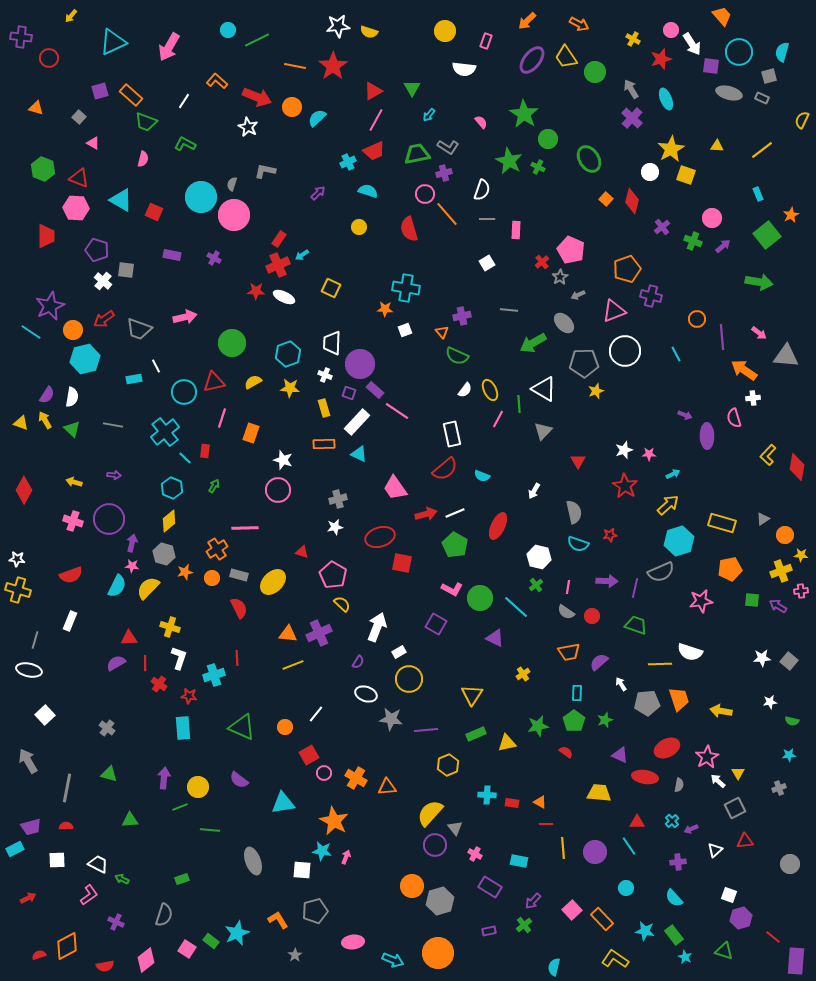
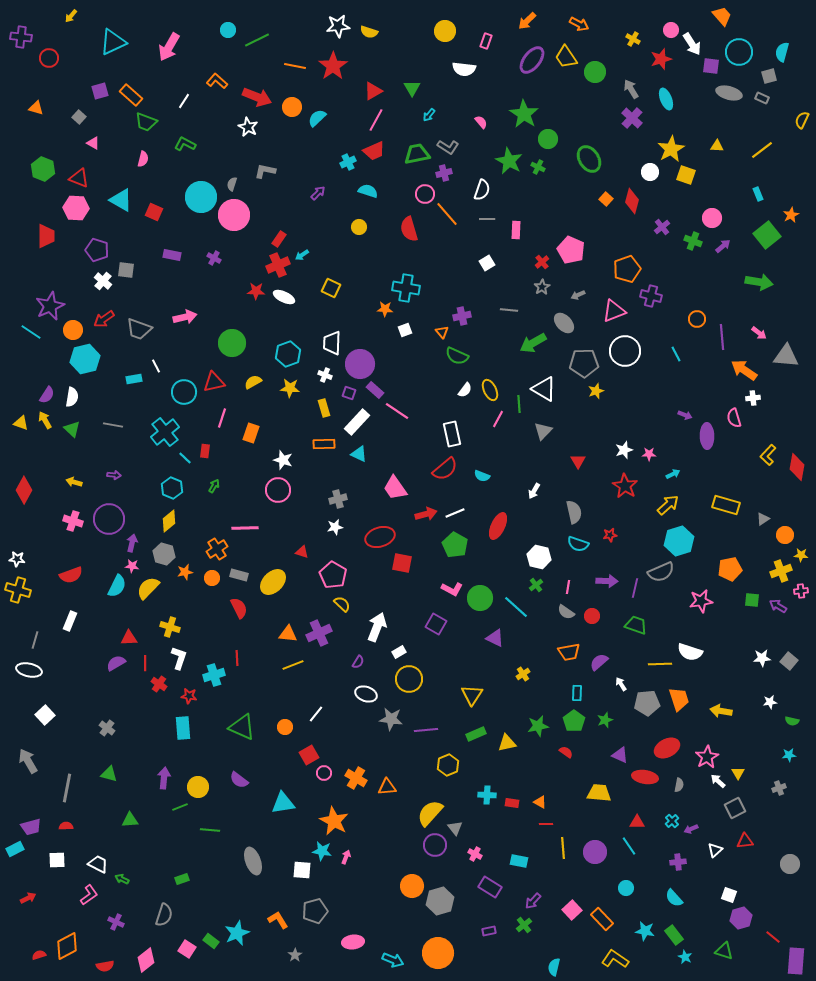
gray star at (560, 277): moved 18 px left, 10 px down
yellow rectangle at (722, 523): moved 4 px right, 18 px up
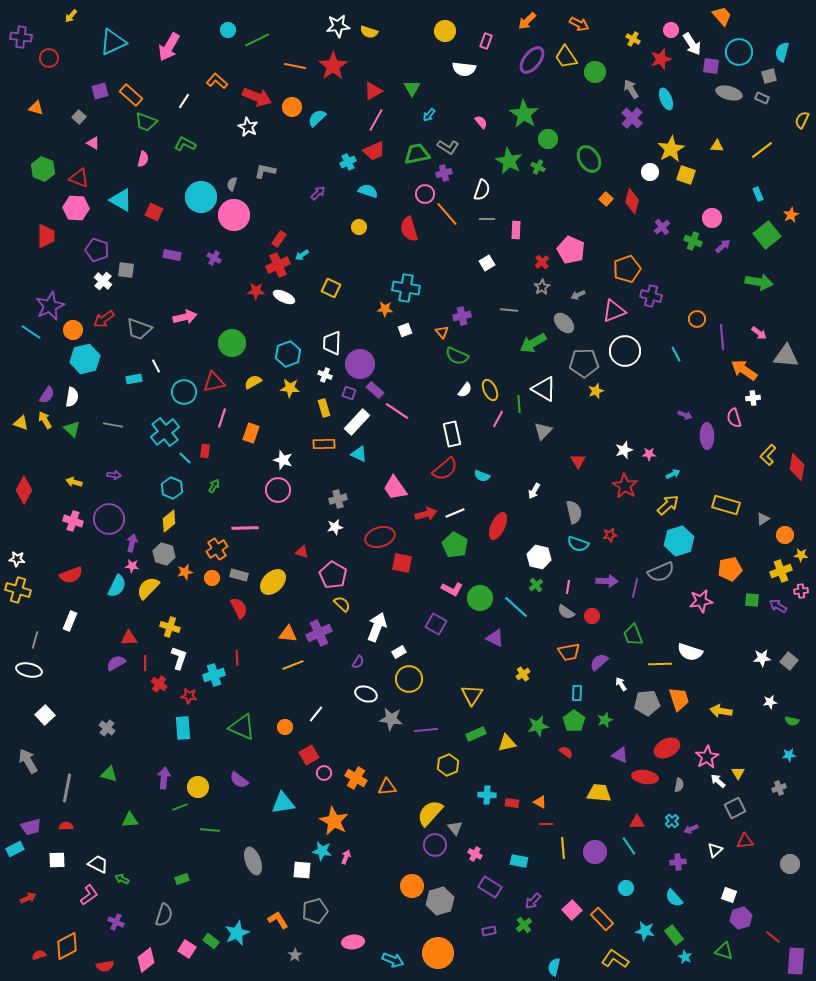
green trapezoid at (636, 625): moved 3 px left, 10 px down; rotated 130 degrees counterclockwise
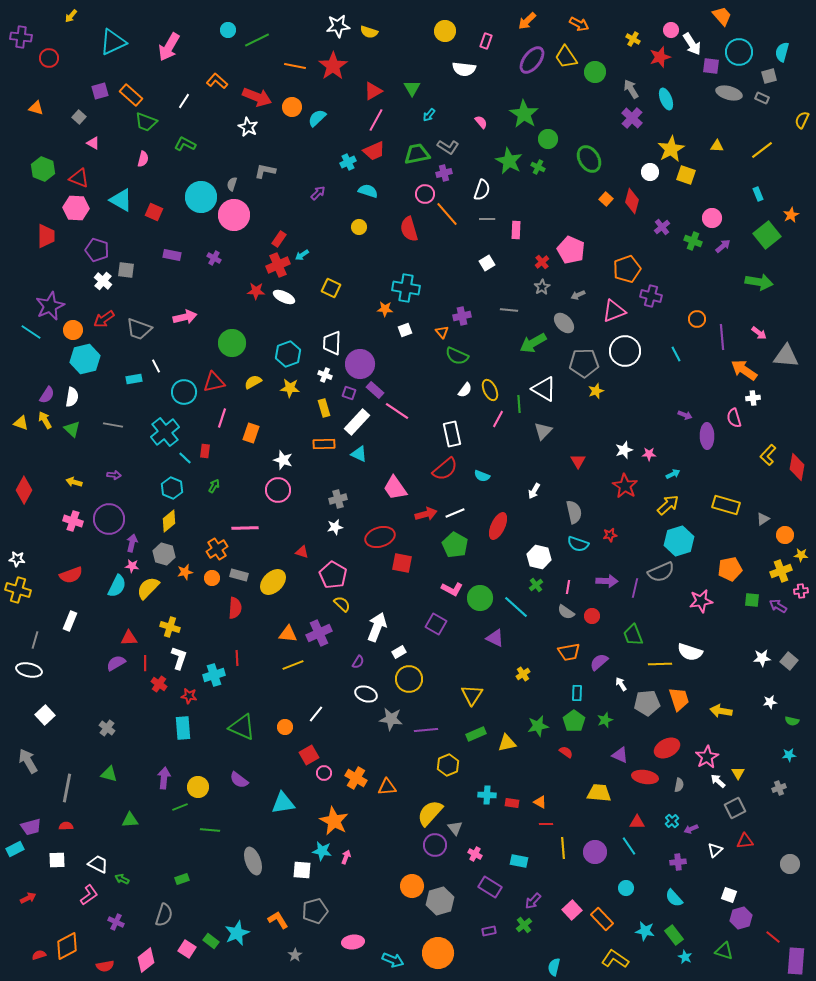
red star at (661, 59): moved 1 px left, 2 px up
red semicircle at (239, 608): moved 4 px left; rotated 30 degrees clockwise
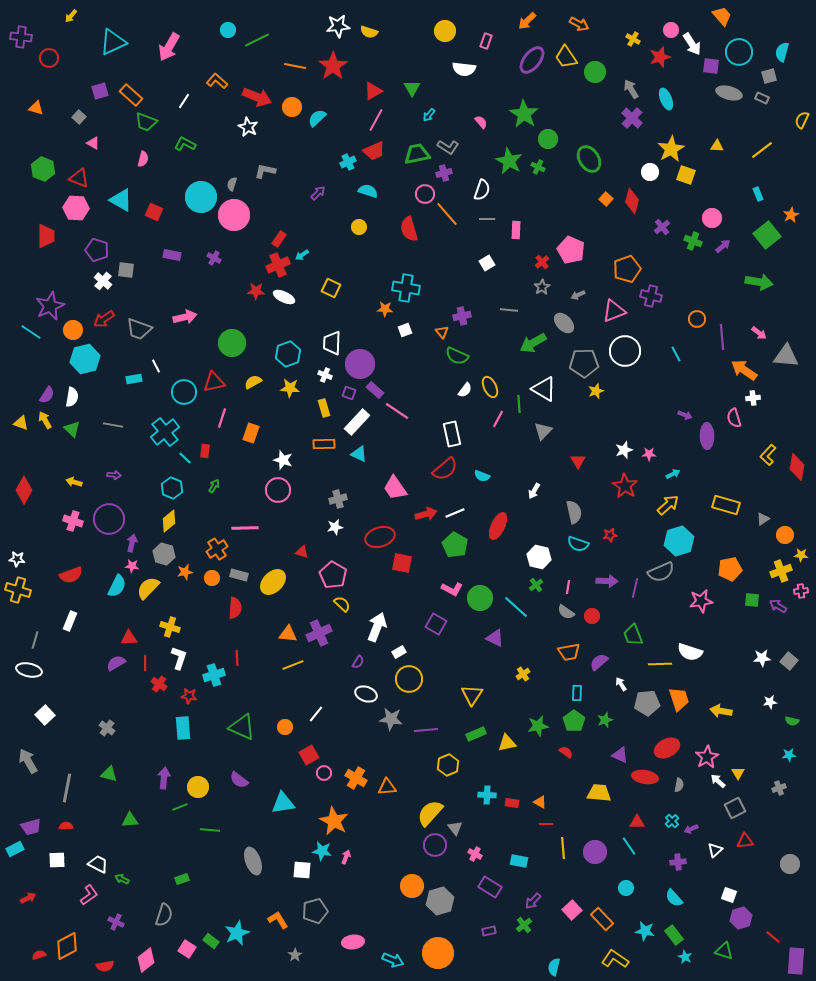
yellow ellipse at (490, 390): moved 3 px up
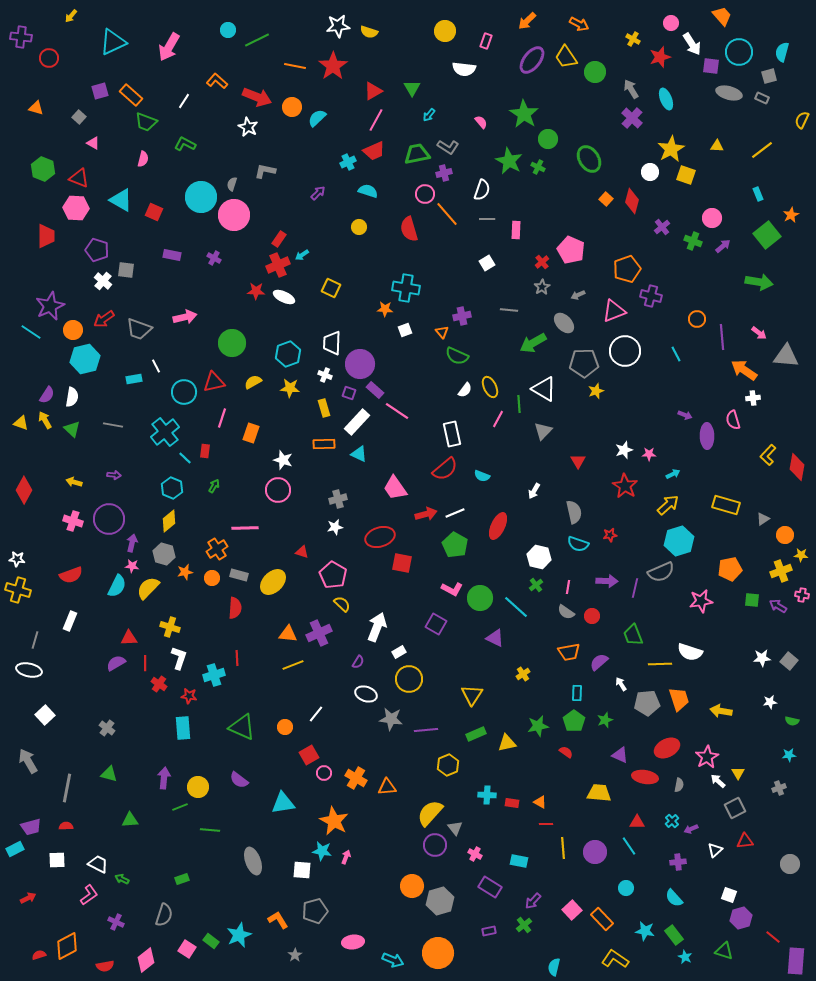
pink circle at (671, 30): moved 7 px up
pink semicircle at (734, 418): moved 1 px left, 2 px down
pink cross at (801, 591): moved 1 px right, 4 px down; rotated 16 degrees clockwise
cyan star at (237, 933): moved 2 px right, 2 px down
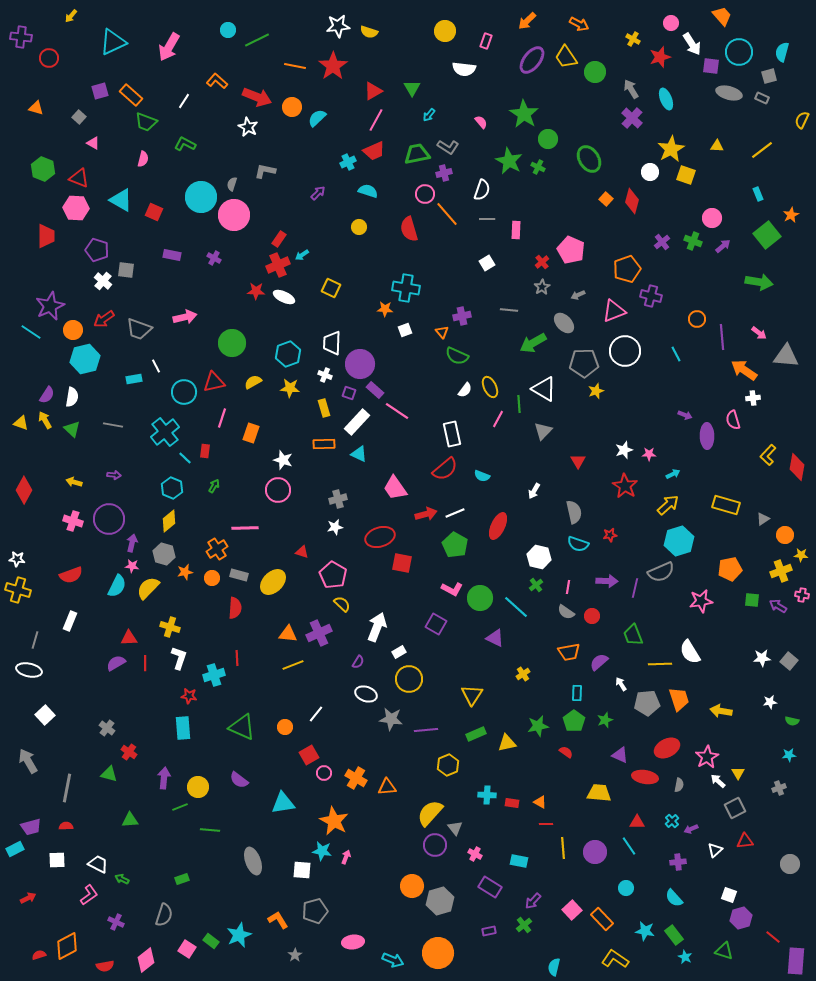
purple cross at (662, 227): moved 15 px down
white semicircle at (690, 652): rotated 40 degrees clockwise
red cross at (159, 684): moved 30 px left, 68 px down
